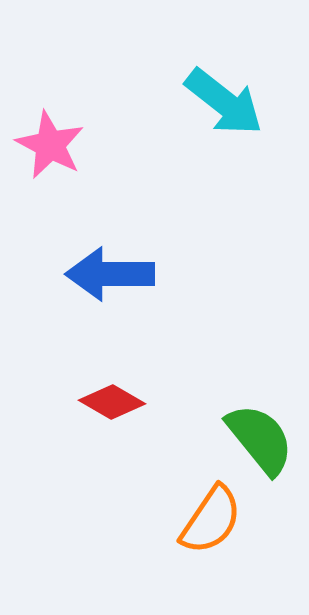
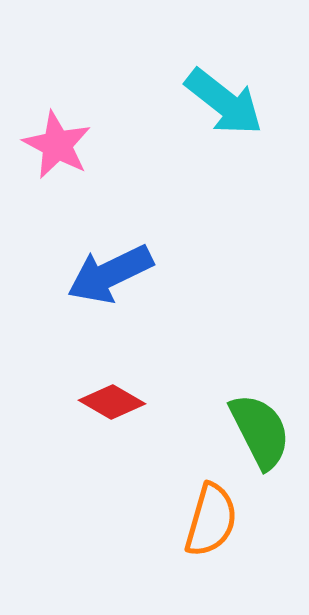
pink star: moved 7 px right
blue arrow: rotated 26 degrees counterclockwise
green semicircle: moved 8 px up; rotated 12 degrees clockwise
orange semicircle: rotated 18 degrees counterclockwise
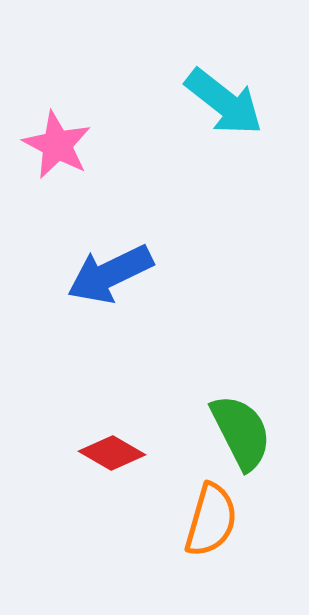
red diamond: moved 51 px down
green semicircle: moved 19 px left, 1 px down
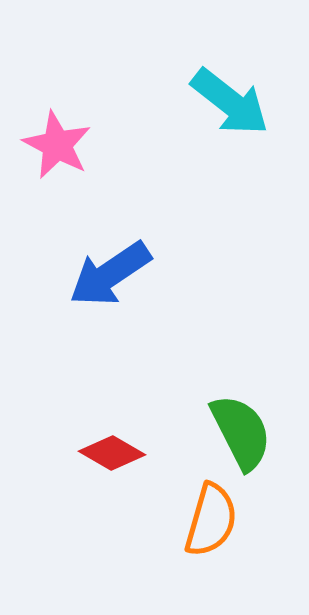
cyan arrow: moved 6 px right
blue arrow: rotated 8 degrees counterclockwise
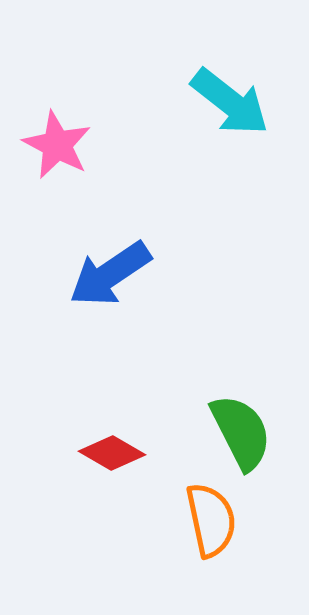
orange semicircle: rotated 28 degrees counterclockwise
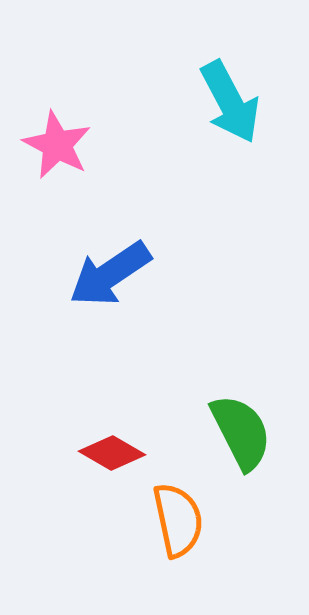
cyan arrow: rotated 24 degrees clockwise
orange semicircle: moved 33 px left
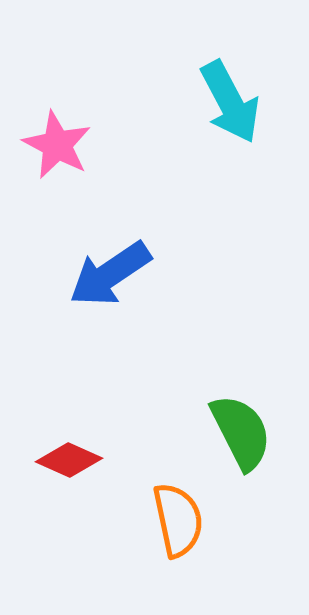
red diamond: moved 43 px left, 7 px down; rotated 6 degrees counterclockwise
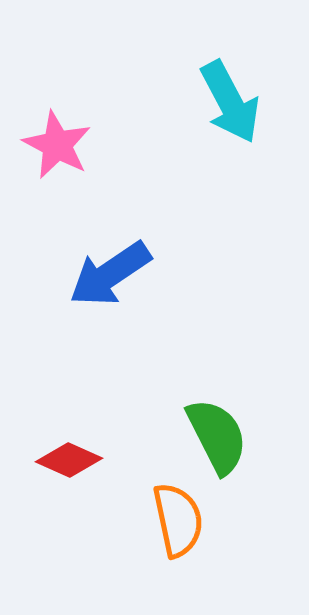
green semicircle: moved 24 px left, 4 px down
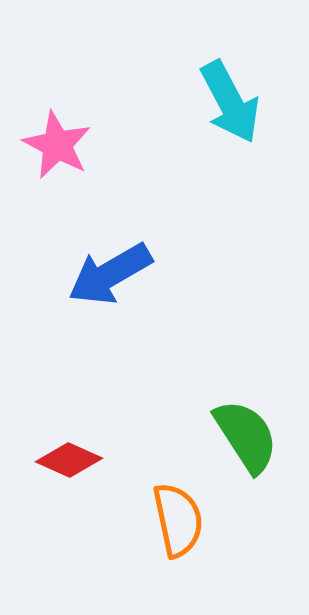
blue arrow: rotated 4 degrees clockwise
green semicircle: moved 29 px right; rotated 6 degrees counterclockwise
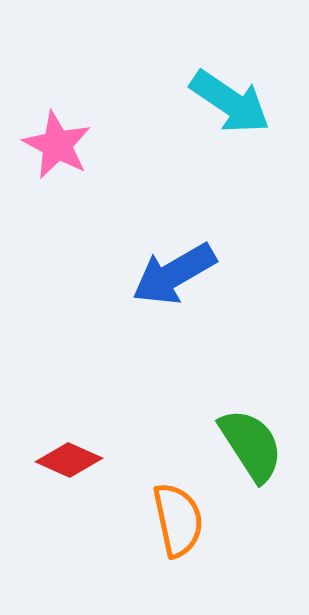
cyan arrow: rotated 28 degrees counterclockwise
blue arrow: moved 64 px right
green semicircle: moved 5 px right, 9 px down
